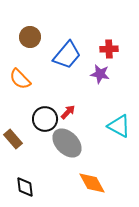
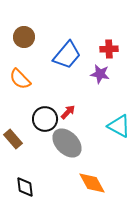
brown circle: moved 6 px left
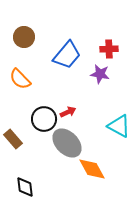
red arrow: rotated 21 degrees clockwise
black circle: moved 1 px left
orange diamond: moved 14 px up
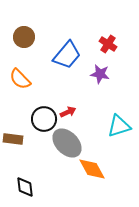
red cross: moved 1 px left, 5 px up; rotated 36 degrees clockwise
cyan triangle: rotated 45 degrees counterclockwise
brown rectangle: rotated 42 degrees counterclockwise
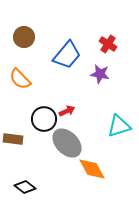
red arrow: moved 1 px left, 1 px up
black diamond: rotated 45 degrees counterclockwise
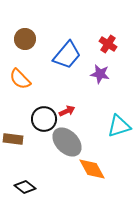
brown circle: moved 1 px right, 2 px down
gray ellipse: moved 1 px up
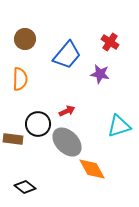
red cross: moved 2 px right, 2 px up
orange semicircle: rotated 135 degrees counterclockwise
black circle: moved 6 px left, 5 px down
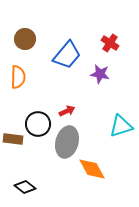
red cross: moved 1 px down
orange semicircle: moved 2 px left, 2 px up
cyan triangle: moved 2 px right
gray ellipse: rotated 60 degrees clockwise
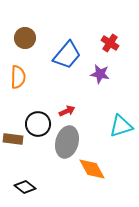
brown circle: moved 1 px up
